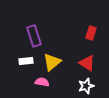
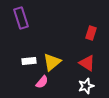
purple rectangle: moved 13 px left, 18 px up
white rectangle: moved 3 px right
pink semicircle: rotated 120 degrees clockwise
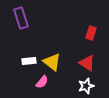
yellow triangle: rotated 42 degrees counterclockwise
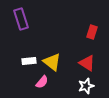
purple rectangle: moved 1 px down
red rectangle: moved 1 px right, 1 px up
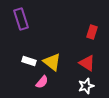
white rectangle: rotated 24 degrees clockwise
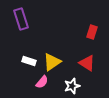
yellow triangle: rotated 48 degrees clockwise
white star: moved 14 px left
